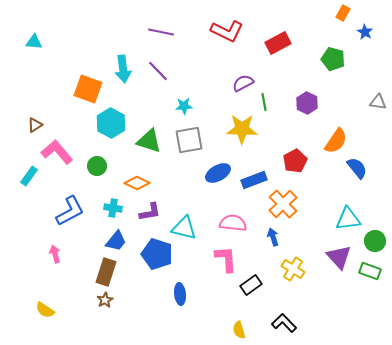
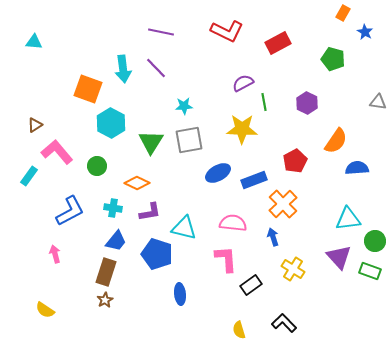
purple line at (158, 71): moved 2 px left, 3 px up
green triangle at (149, 141): moved 2 px right, 1 px down; rotated 44 degrees clockwise
blue semicircle at (357, 168): rotated 55 degrees counterclockwise
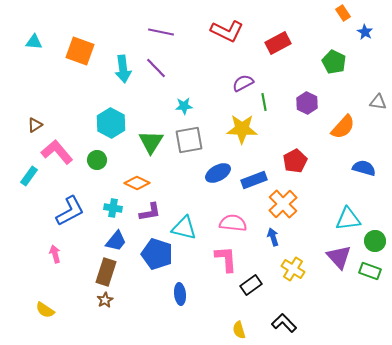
orange rectangle at (343, 13): rotated 63 degrees counterclockwise
green pentagon at (333, 59): moved 1 px right, 3 px down; rotated 10 degrees clockwise
orange square at (88, 89): moved 8 px left, 38 px up
orange semicircle at (336, 141): moved 7 px right, 14 px up; rotated 8 degrees clockwise
green circle at (97, 166): moved 6 px up
blue semicircle at (357, 168): moved 7 px right; rotated 20 degrees clockwise
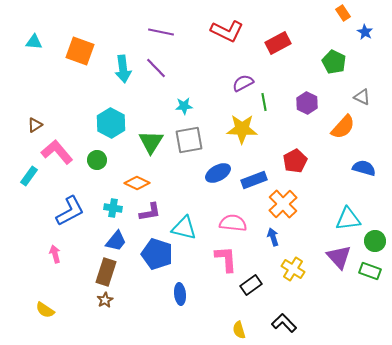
gray triangle at (378, 102): moved 16 px left, 5 px up; rotated 18 degrees clockwise
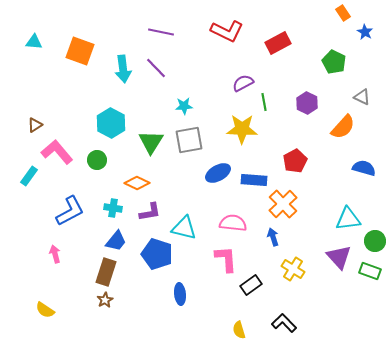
blue rectangle at (254, 180): rotated 25 degrees clockwise
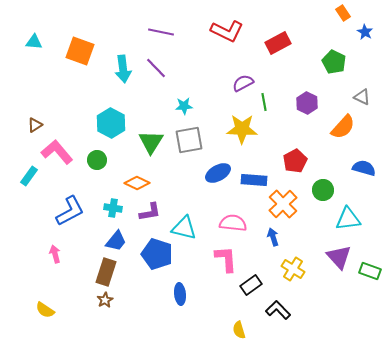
green circle at (375, 241): moved 52 px left, 51 px up
black L-shape at (284, 323): moved 6 px left, 13 px up
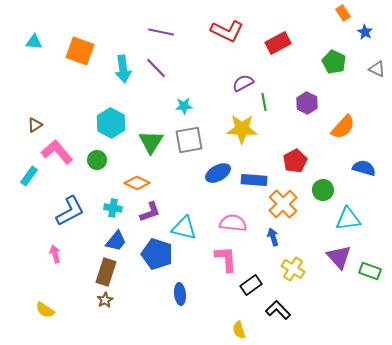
gray triangle at (362, 97): moved 15 px right, 28 px up
purple L-shape at (150, 212): rotated 10 degrees counterclockwise
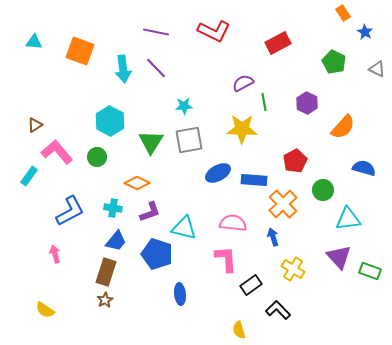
red L-shape at (227, 31): moved 13 px left
purple line at (161, 32): moved 5 px left
cyan hexagon at (111, 123): moved 1 px left, 2 px up
green circle at (97, 160): moved 3 px up
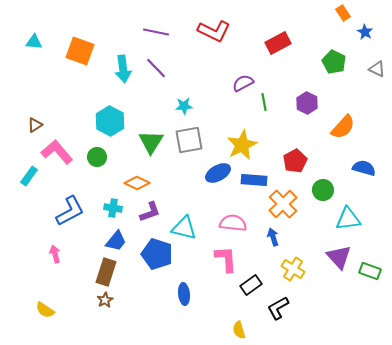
yellow star at (242, 129): moved 16 px down; rotated 28 degrees counterclockwise
blue ellipse at (180, 294): moved 4 px right
black L-shape at (278, 310): moved 2 px up; rotated 75 degrees counterclockwise
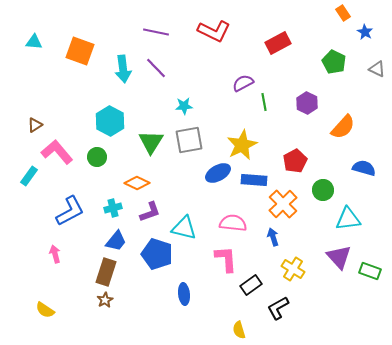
cyan cross at (113, 208): rotated 24 degrees counterclockwise
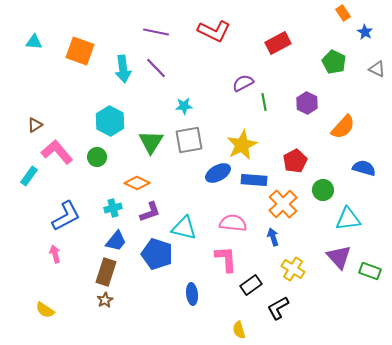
blue L-shape at (70, 211): moved 4 px left, 5 px down
blue ellipse at (184, 294): moved 8 px right
